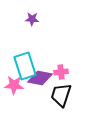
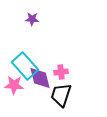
cyan rectangle: rotated 24 degrees counterclockwise
purple diamond: rotated 65 degrees clockwise
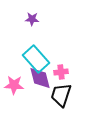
cyan rectangle: moved 11 px right, 7 px up
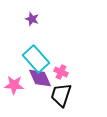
purple star: rotated 16 degrees clockwise
pink cross: rotated 32 degrees clockwise
purple diamond: rotated 10 degrees counterclockwise
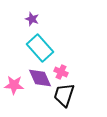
cyan rectangle: moved 4 px right, 11 px up
black trapezoid: moved 3 px right
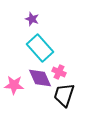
pink cross: moved 2 px left
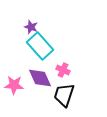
purple star: moved 1 px left, 8 px down
cyan rectangle: moved 2 px up
pink cross: moved 4 px right, 2 px up
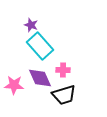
purple star: moved 2 px up
pink cross: rotated 24 degrees counterclockwise
black trapezoid: rotated 125 degrees counterclockwise
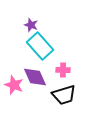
purple diamond: moved 5 px left, 1 px up
pink star: rotated 18 degrees clockwise
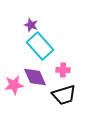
pink star: rotated 30 degrees counterclockwise
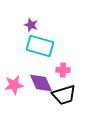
cyan rectangle: rotated 32 degrees counterclockwise
purple diamond: moved 6 px right, 6 px down
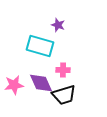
purple star: moved 27 px right
